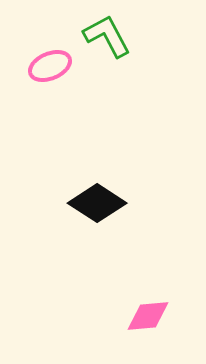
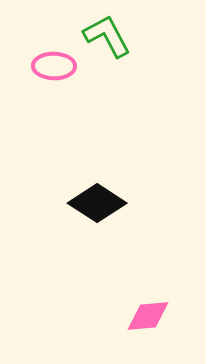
pink ellipse: moved 4 px right; rotated 24 degrees clockwise
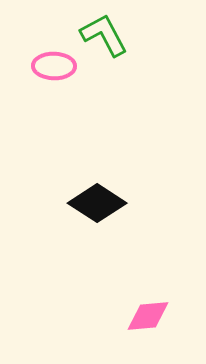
green L-shape: moved 3 px left, 1 px up
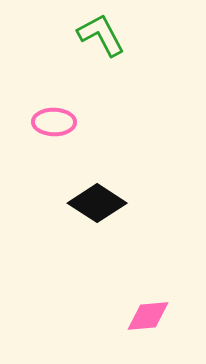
green L-shape: moved 3 px left
pink ellipse: moved 56 px down
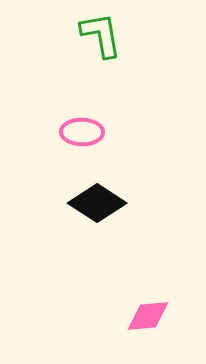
green L-shape: rotated 18 degrees clockwise
pink ellipse: moved 28 px right, 10 px down
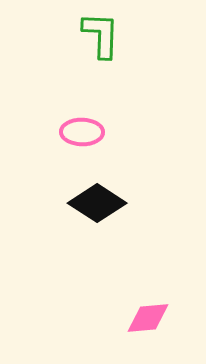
green L-shape: rotated 12 degrees clockwise
pink diamond: moved 2 px down
